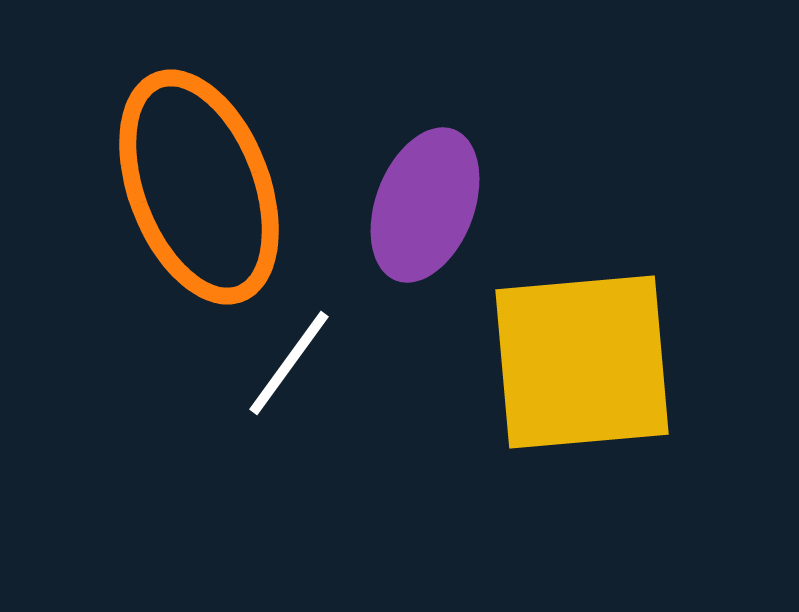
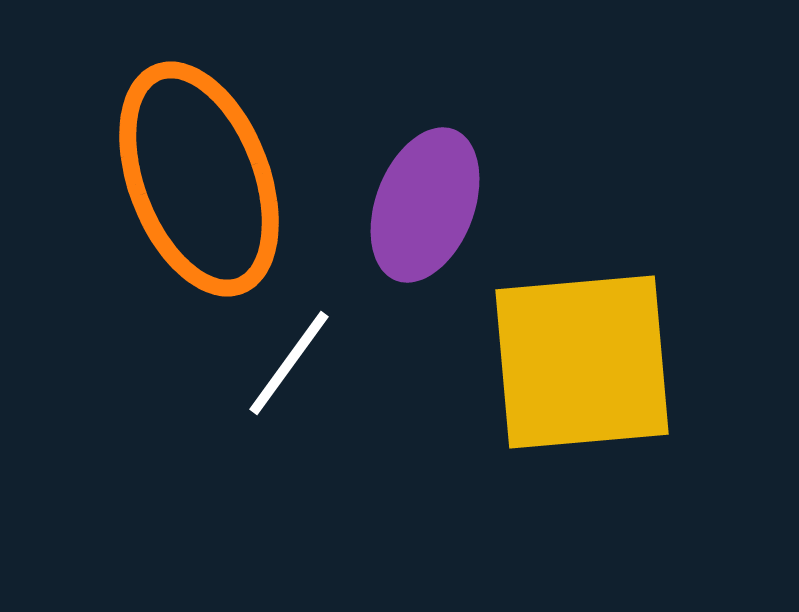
orange ellipse: moved 8 px up
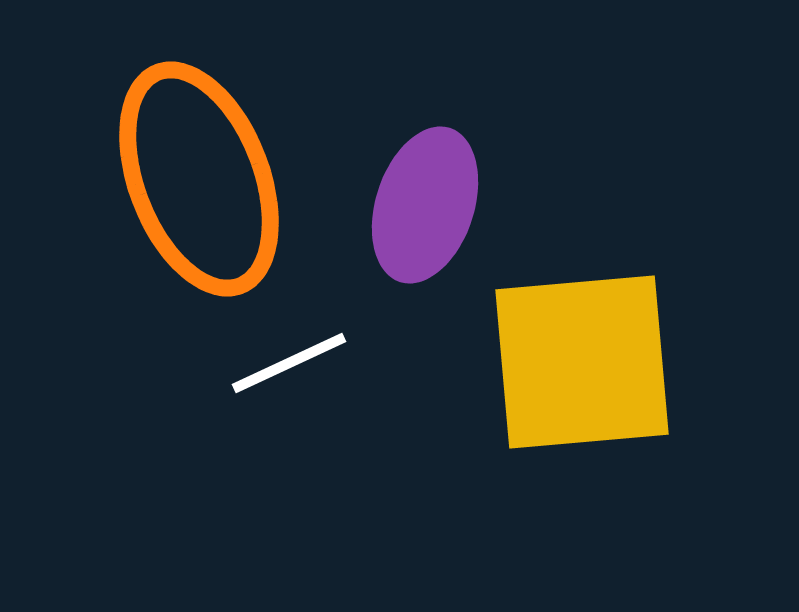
purple ellipse: rotated 3 degrees counterclockwise
white line: rotated 29 degrees clockwise
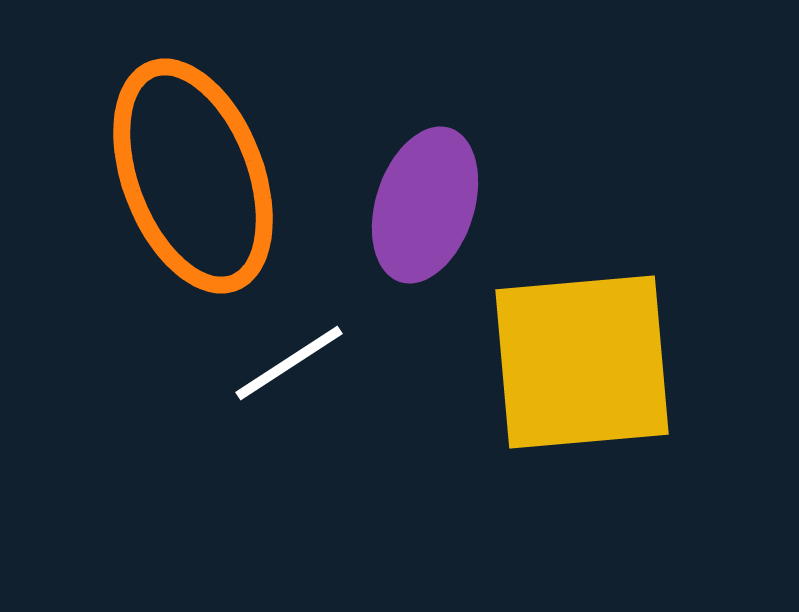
orange ellipse: moved 6 px left, 3 px up
white line: rotated 8 degrees counterclockwise
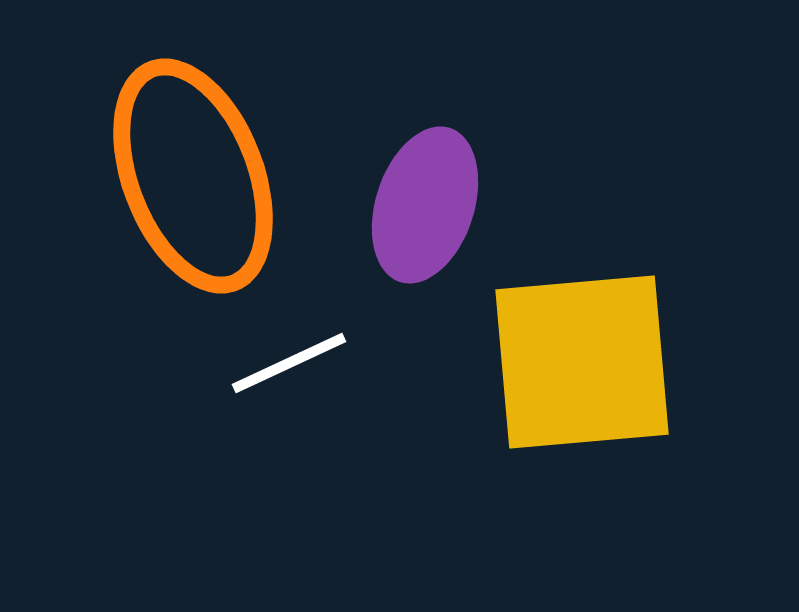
white line: rotated 8 degrees clockwise
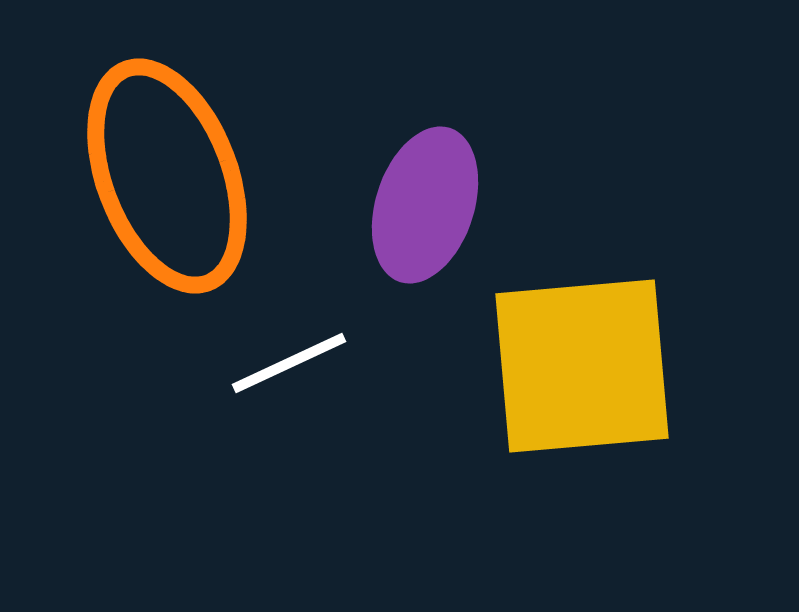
orange ellipse: moved 26 px left
yellow square: moved 4 px down
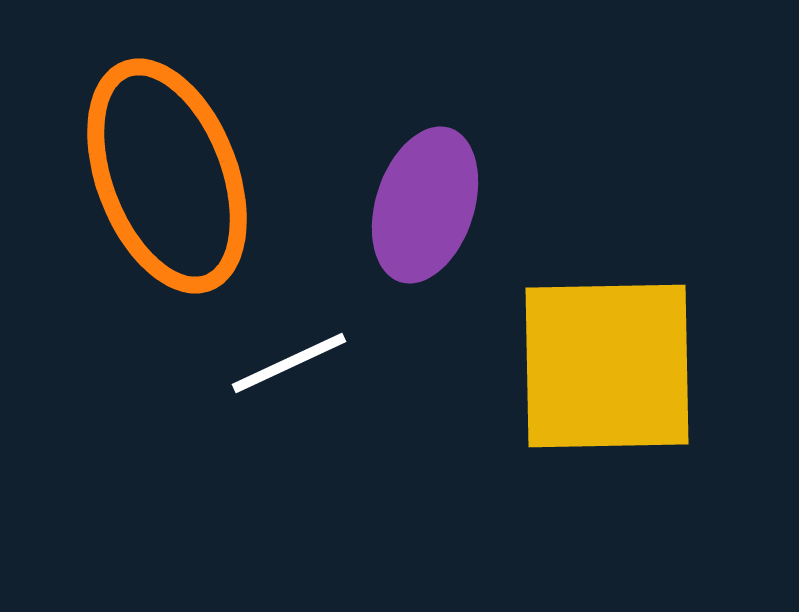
yellow square: moved 25 px right; rotated 4 degrees clockwise
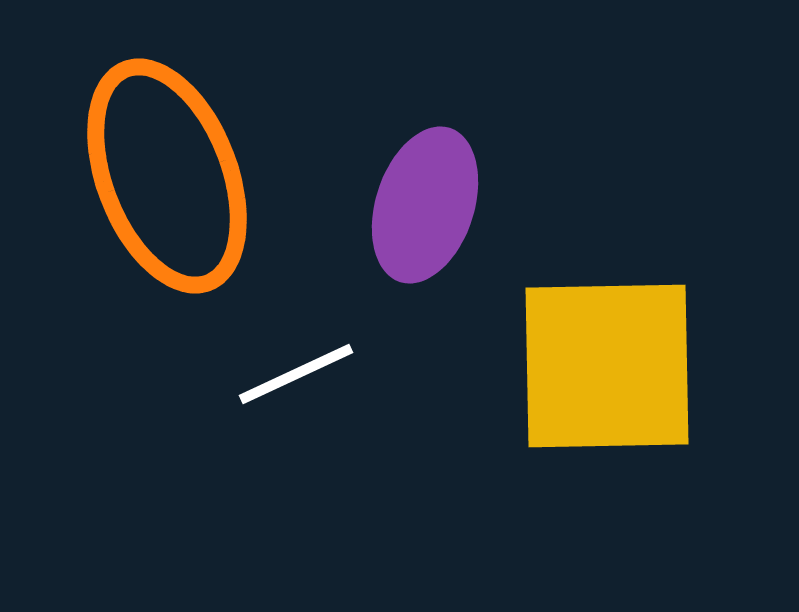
white line: moved 7 px right, 11 px down
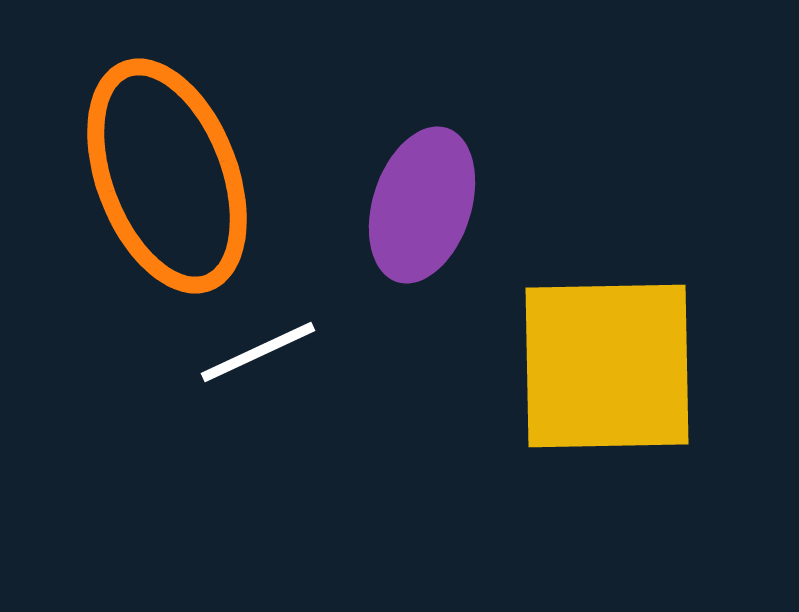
purple ellipse: moved 3 px left
white line: moved 38 px left, 22 px up
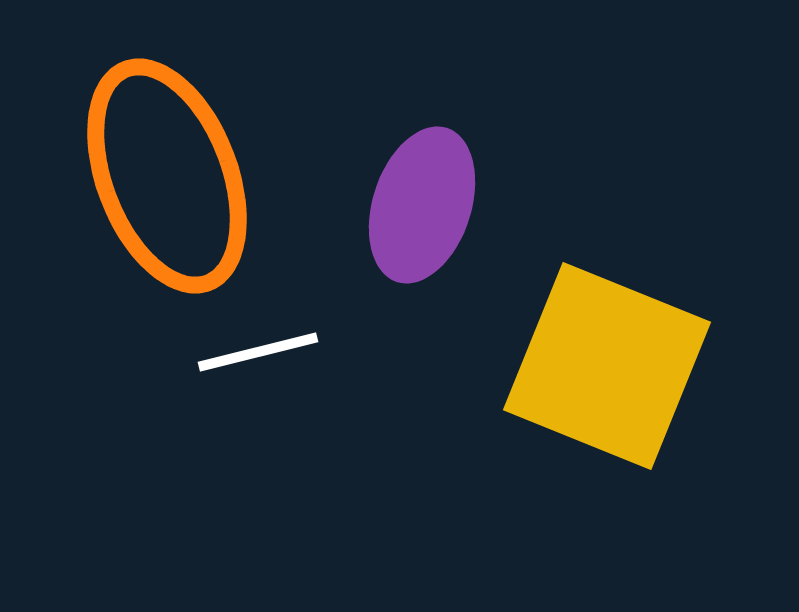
white line: rotated 11 degrees clockwise
yellow square: rotated 23 degrees clockwise
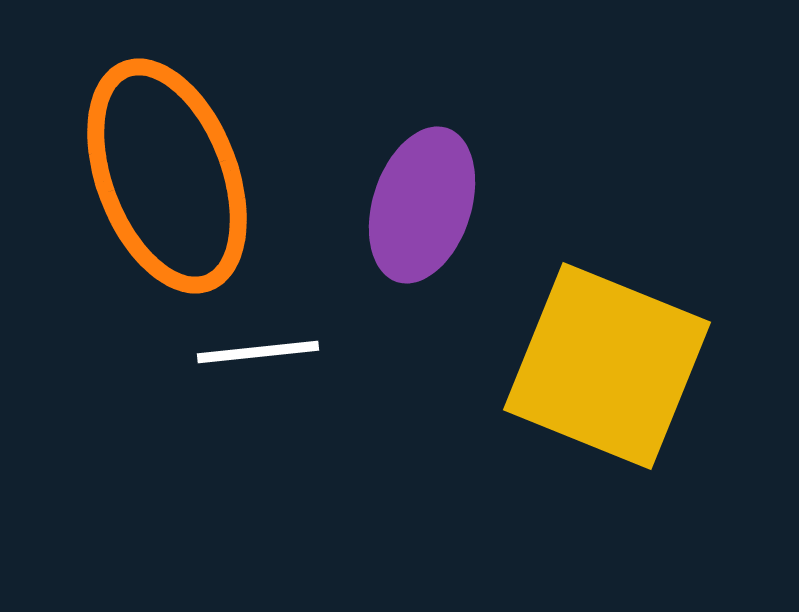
white line: rotated 8 degrees clockwise
